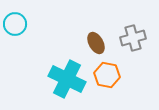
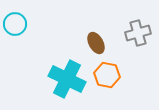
gray cross: moved 5 px right, 5 px up
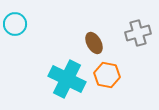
brown ellipse: moved 2 px left
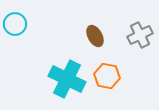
gray cross: moved 2 px right, 2 px down; rotated 10 degrees counterclockwise
brown ellipse: moved 1 px right, 7 px up
orange hexagon: moved 1 px down
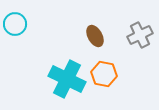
orange hexagon: moved 3 px left, 2 px up
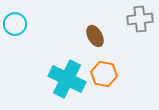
gray cross: moved 16 px up; rotated 20 degrees clockwise
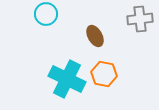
cyan circle: moved 31 px right, 10 px up
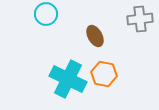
cyan cross: moved 1 px right
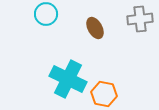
brown ellipse: moved 8 px up
orange hexagon: moved 20 px down
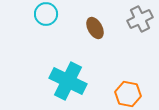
gray cross: rotated 20 degrees counterclockwise
cyan cross: moved 2 px down
orange hexagon: moved 24 px right
